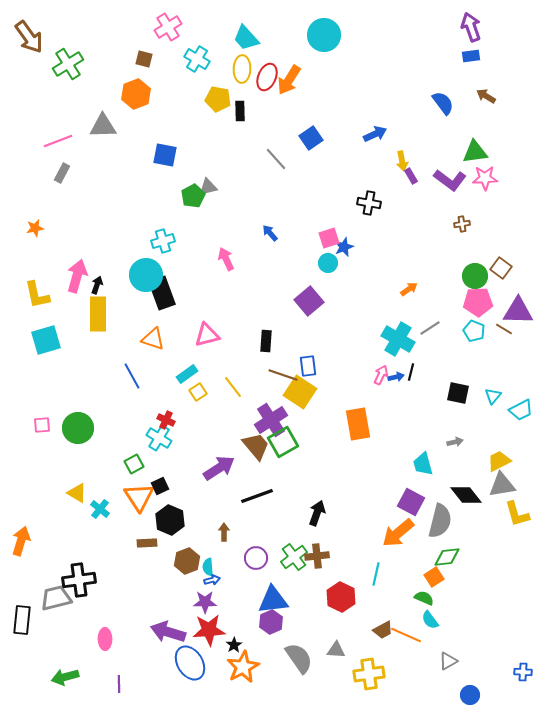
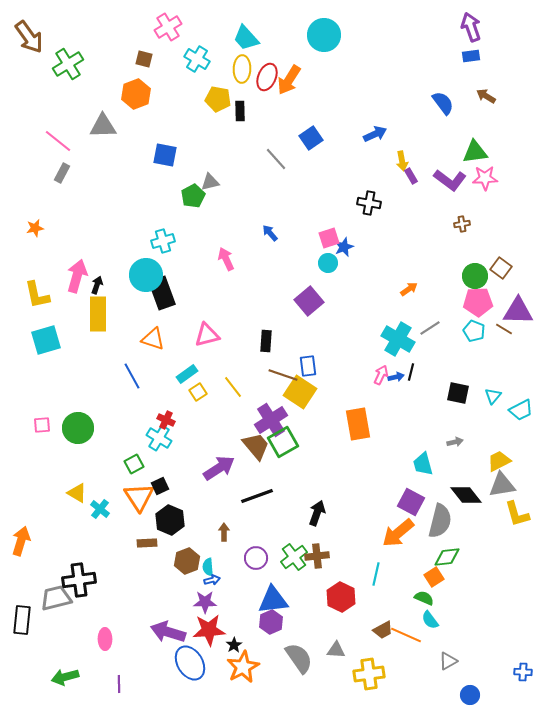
pink line at (58, 141): rotated 60 degrees clockwise
gray triangle at (208, 187): moved 2 px right, 5 px up
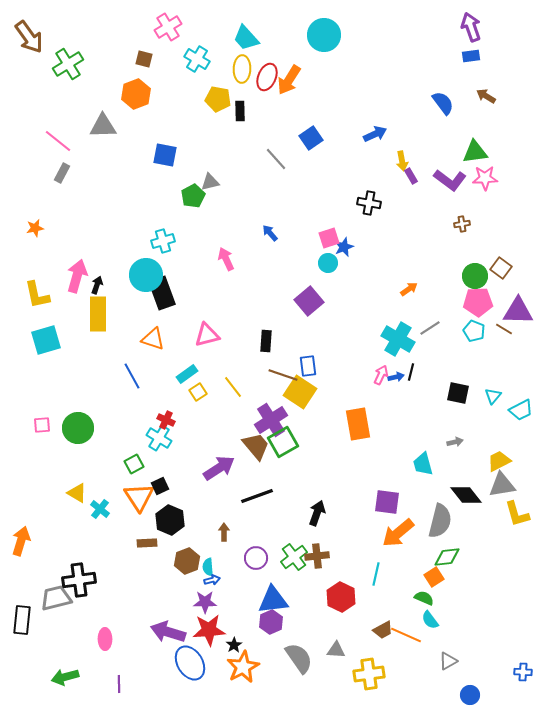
purple square at (411, 502): moved 24 px left; rotated 20 degrees counterclockwise
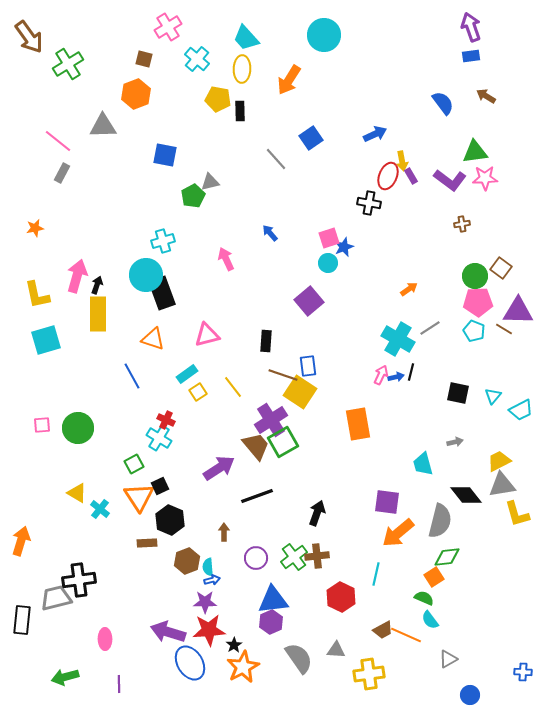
cyan cross at (197, 59): rotated 10 degrees clockwise
red ellipse at (267, 77): moved 121 px right, 99 px down
gray triangle at (448, 661): moved 2 px up
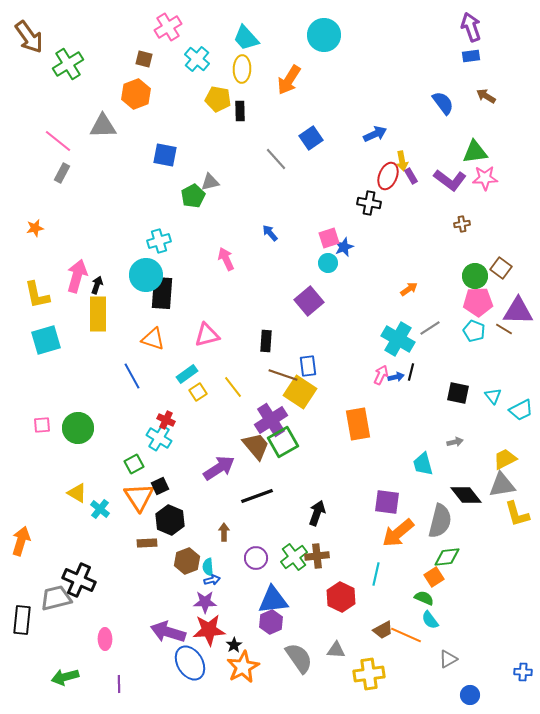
cyan cross at (163, 241): moved 4 px left
black rectangle at (162, 293): rotated 24 degrees clockwise
cyan triangle at (493, 396): rotated 18 degrees counterclockwise
yellow trapezoid at (499, 461): moved 6 px right, 2 px up
black cross at (79, 580): rotated 32 degrees clockwise
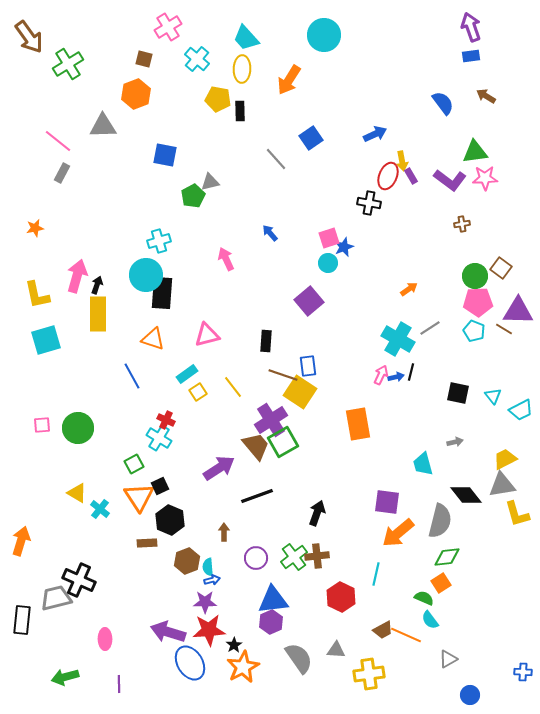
orange square at (434, 577): moved 7 px right, 6 px down
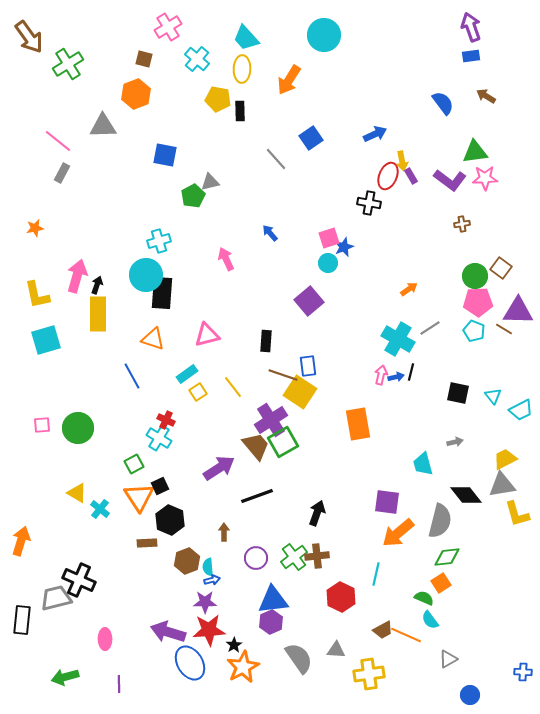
pink arrow at (381, 375): rotated 12 degrees counterclockwise
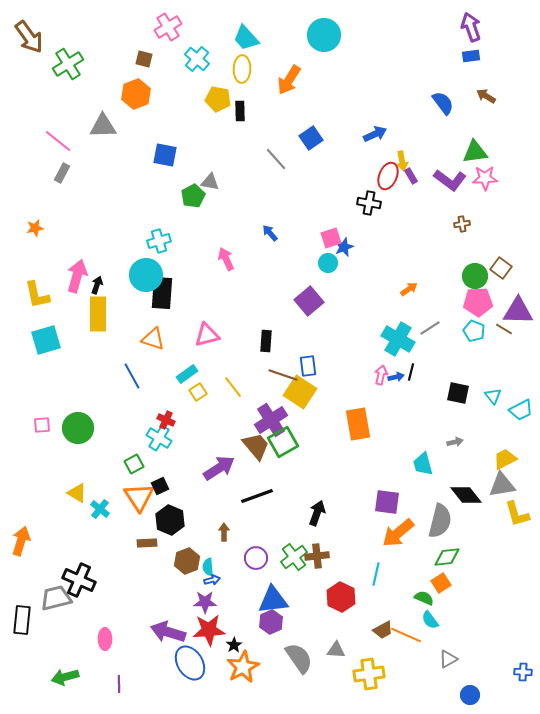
gray triangle at (210, 182): rotated 24 degrees clockwise
pink square at (329, 238): moved 2 px right
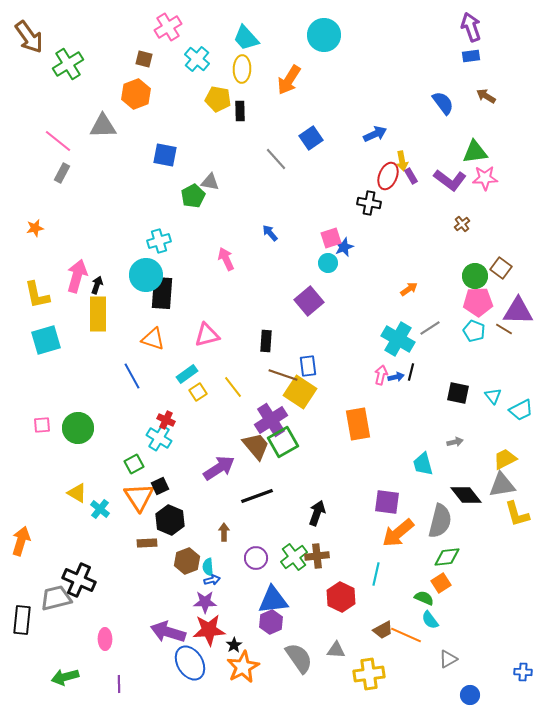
brown cross at (462, 224): rotated 28 degrees counterclockwise
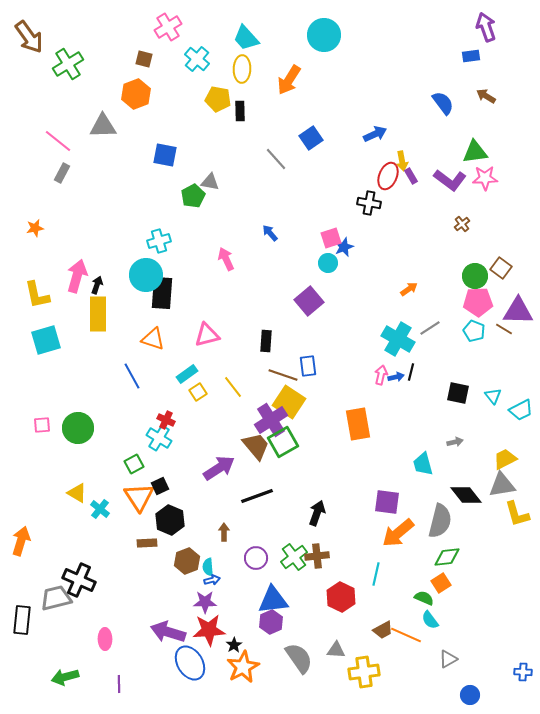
purple arrow at (471, 27): moved 15 px right
yellow square at (300, 392): moved 11 px left, 10 px down
yellow cross at (369, 674): moved 5 px left, 2 px up
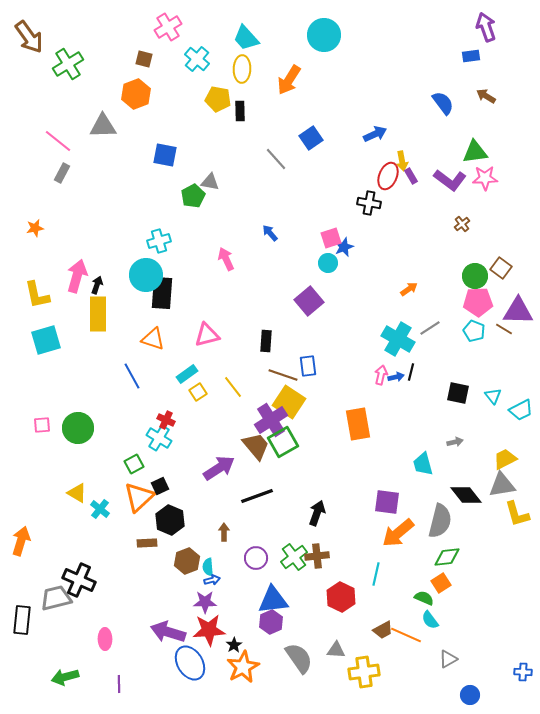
orange triangle at (139, 497): rotated 20 degrees clockwise
